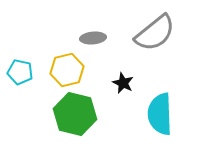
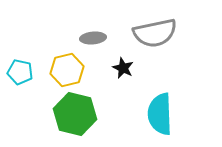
gray semicircle: rotated 27 degrees clockwise
black star: moved 15 px up
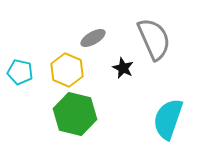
gray semicircle: moved 1 px left, 6 px down; rotated 102 degrees counterclockwise
gray ellipse: rotated 25 degrees counterclockwise
yellow hexagon: rotated 24 degrees counterclockwise
cyan semicircle: moved 8 px right, 5 px down; rotated 21 degrees clockwise
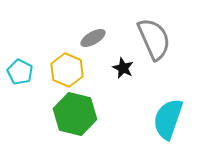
cyan pentagon: rotated 15 degrees clockwise
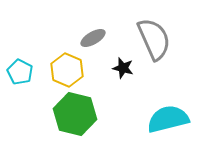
black star: rotated 10 degrees counterclockwise
cyan semicircle: rotated 57 degrees clockwise
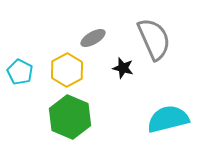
yellow hexagon: rotated 8 degrees clockwise
green hexagon: moved 5 px left, 3 px down; rotated 9 degrees clockwise
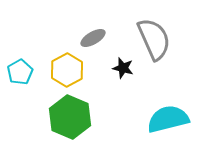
cyan pentagon: rotated 15 degrees clockwise
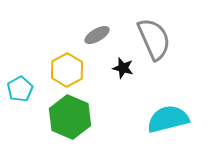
gray ellipse: moved 4 px right, 3 px up
cyan pentagon: moved 17 px down
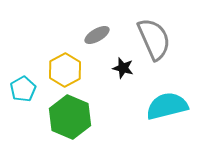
yellow hexagon: moved 2 px left
cyan pentagon: moved 3 px right
cyan semicircle: moved 1 px left, 13 px up
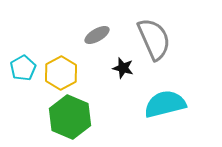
yellow hexagon: moved 4 px left, 3 px down
cyan pentagon: moved 21 px up
cyan semicircle: moved 2 px left, 2 px up
